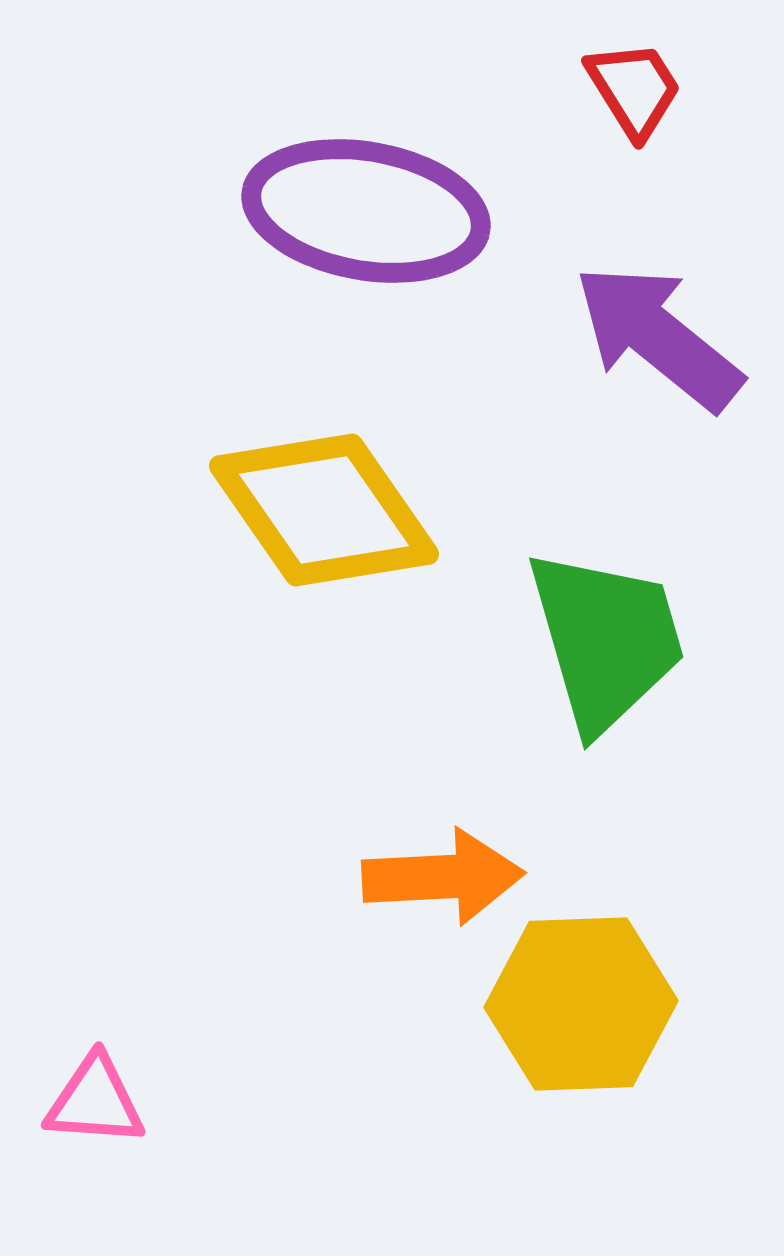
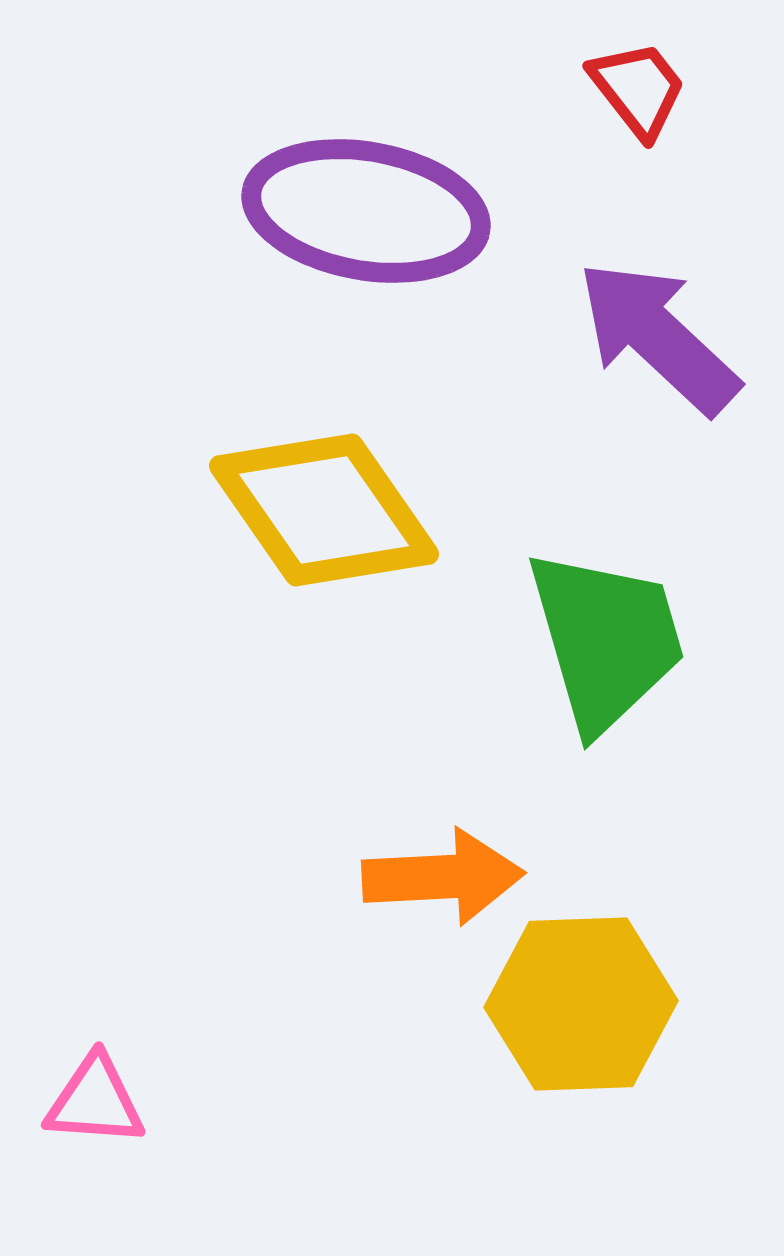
red trapezoid: moved 4 px right; rotated 6 degrees counterclockwise
purple arrow: rotated 4 degrees clockwise
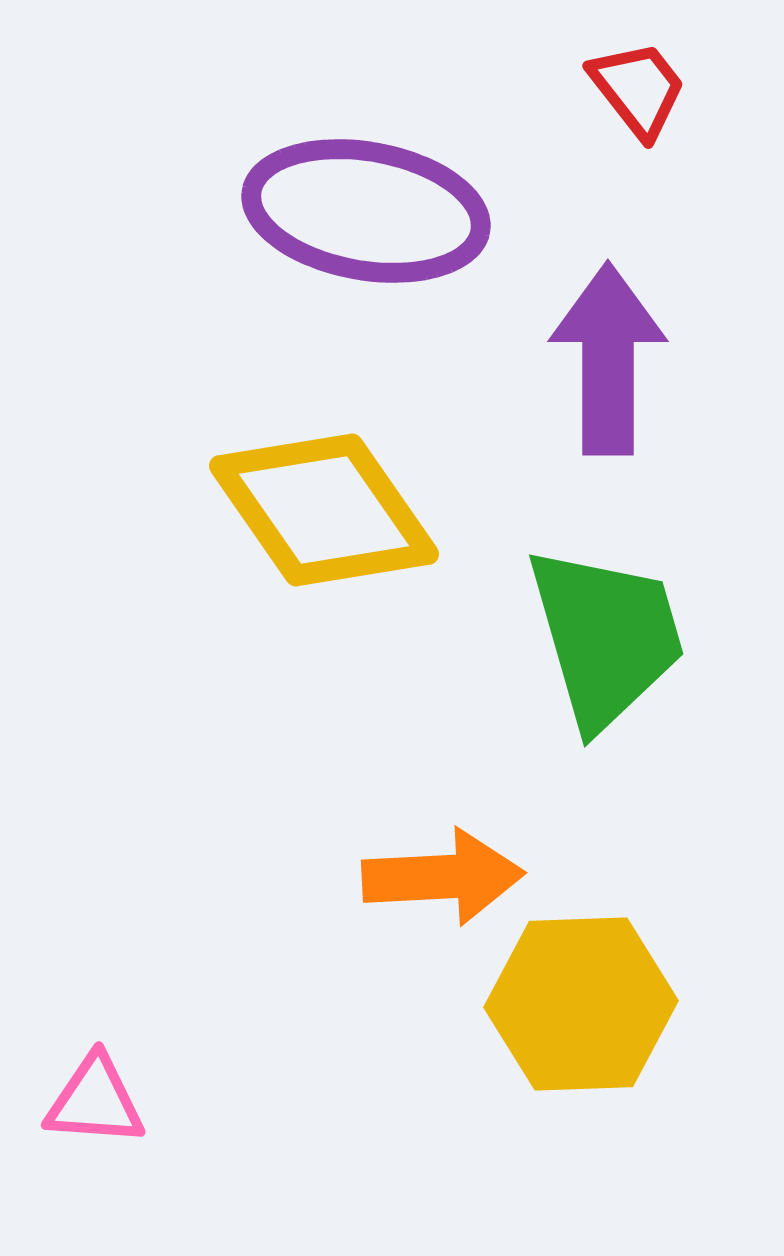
purple arrow: moved 50 px left, 22 px down; rotated 47 degrees clockwise
green trapezoid: moved 3 px up
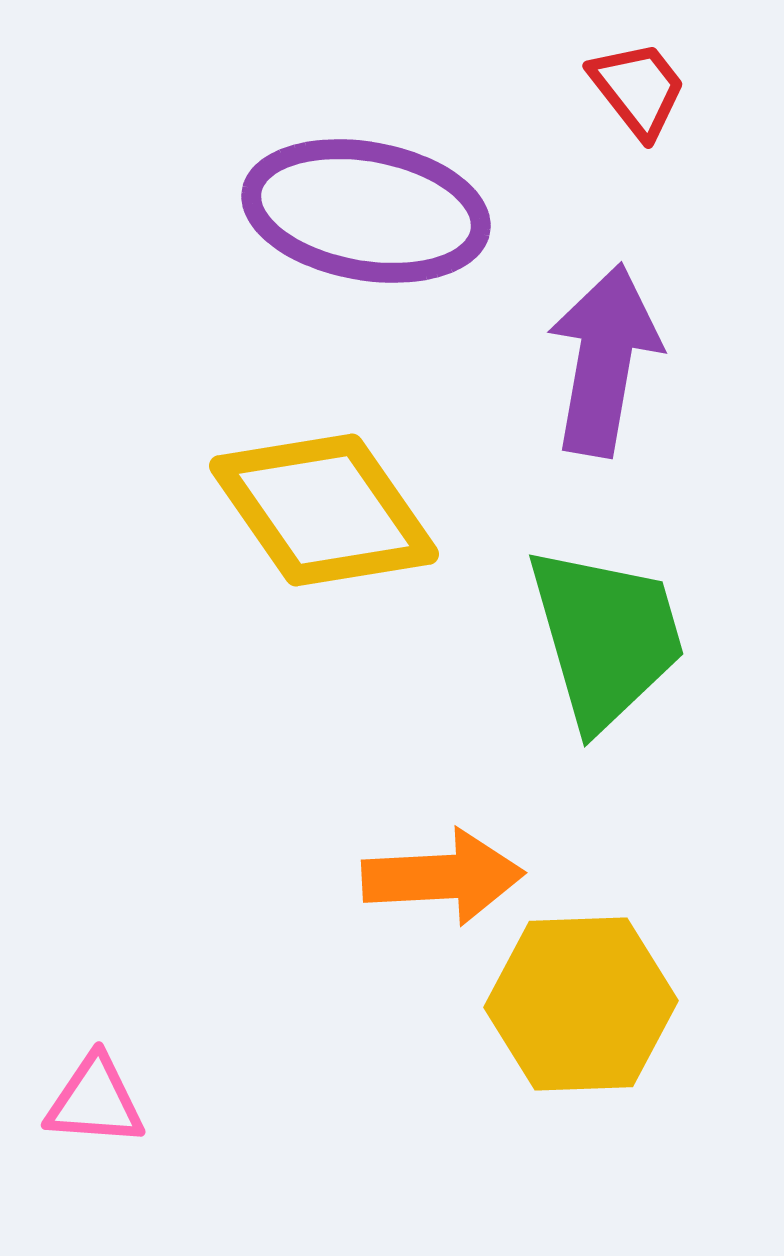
purple arrow: moved 4 px left, 1 px down; rotated 10 degrees clockwise
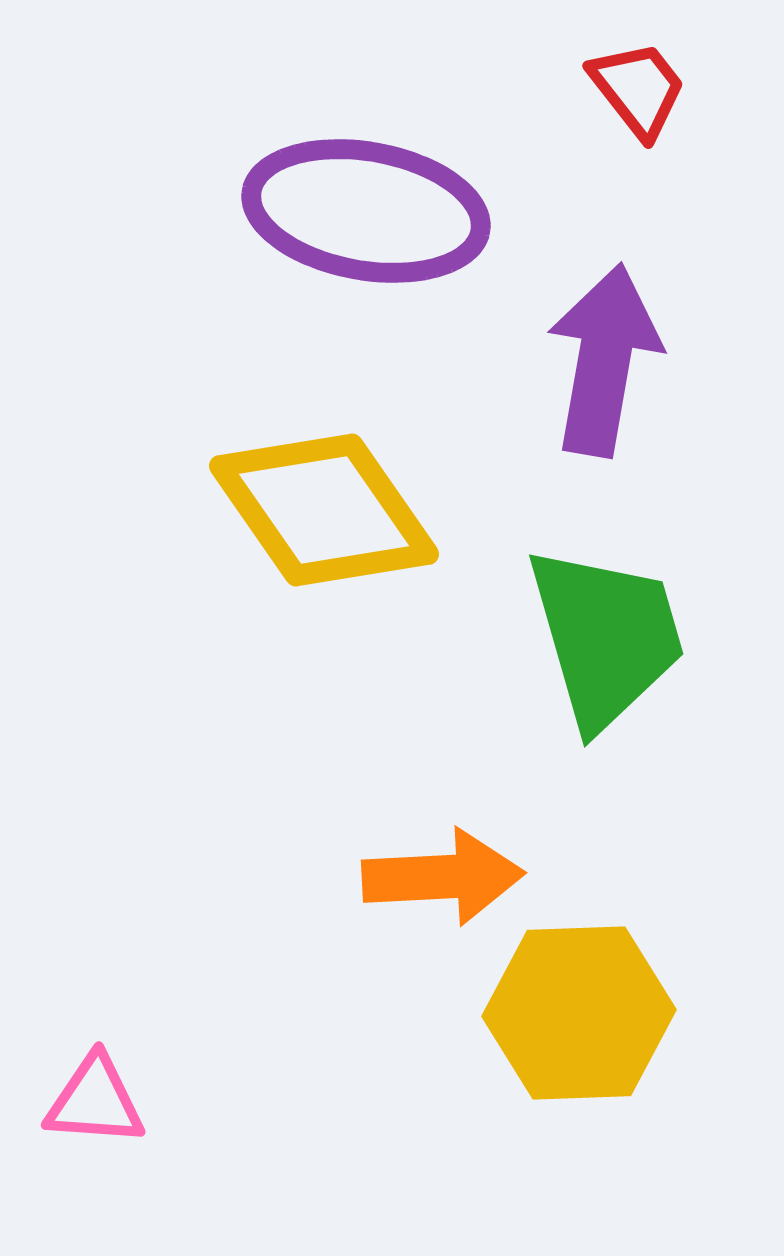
yellow hexagon: moved 2 px left, 9 px down
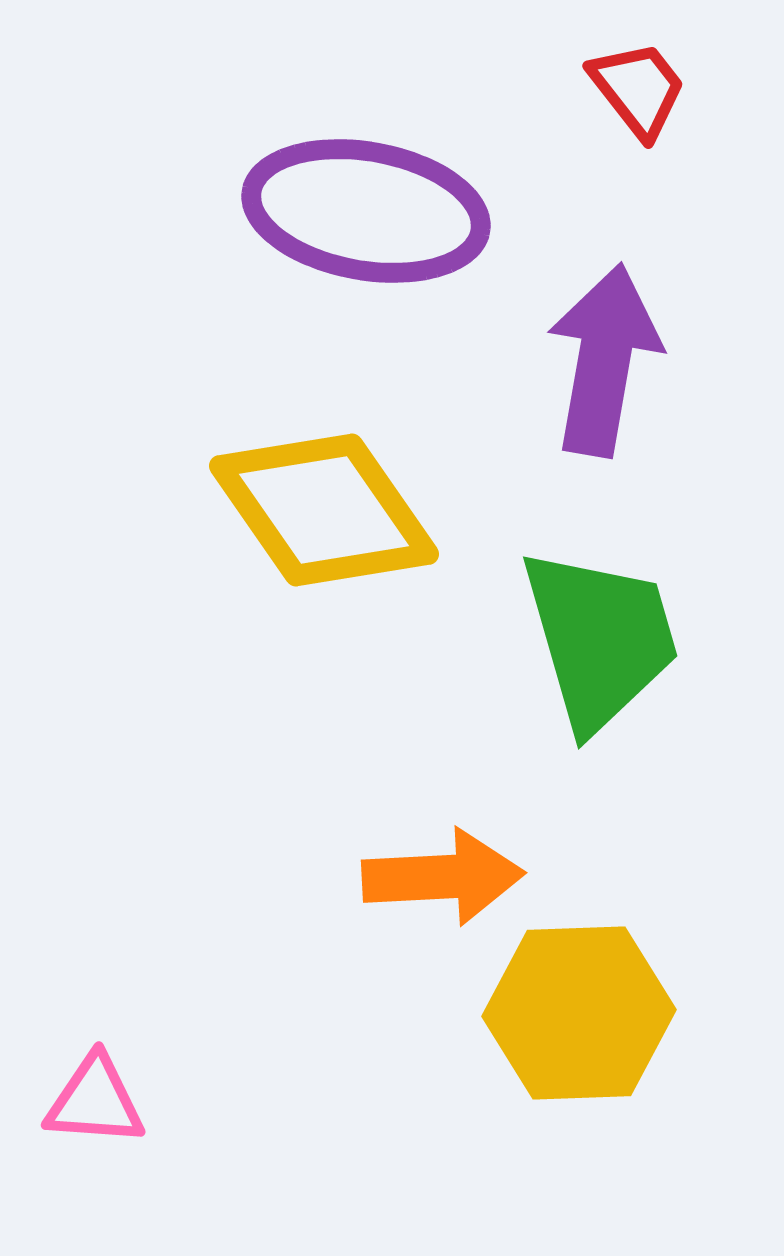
green trapezoid: moved 6 px left, 2 px down
